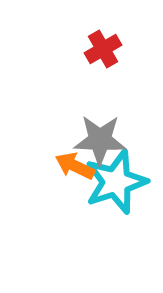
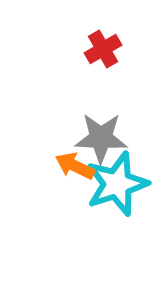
gray star: moved 1 px right, 2 px up
cyan star: moved 1 px right, 2 px down
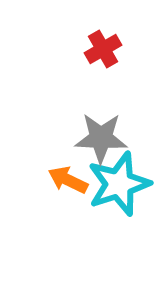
orange arrow: moved 7 px left, 14 px down
cyan star: moved 2 px right
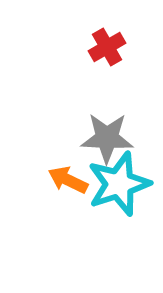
red cross: moved 4 px right, 2 px up
gray star: moved 6 px right
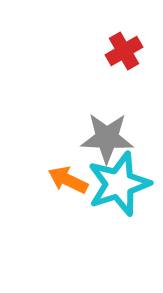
red cross: moved 17 px right, 4 px down
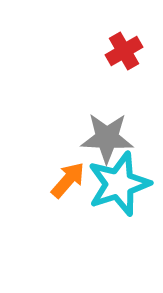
orange arrow: rotated 105 degrees clockwise
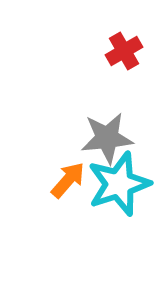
gray star: rotated 8 degrees counterclockwise
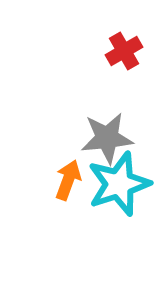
orange arrow: rotated 21 degrees counterclockwise
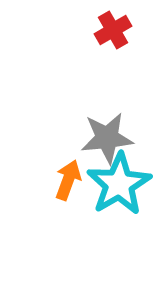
red cross: moved 11 px left, 21 px up
cyan star: rotated 12 degrees counterclockwise
